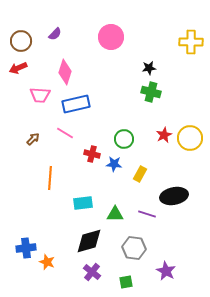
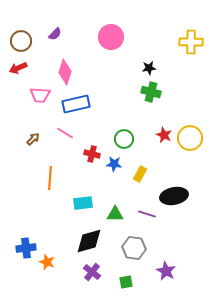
red star: rotated 21 degrees counterclockwise
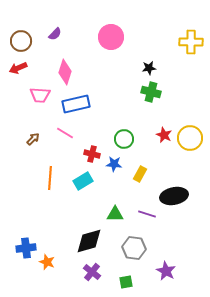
cyan rectangle: moved 22 px up; rotated 24 degrees counterclockwise
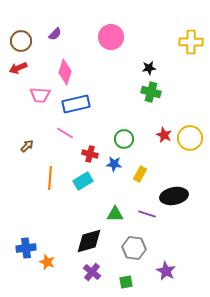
brown arrow: moved 6 px left, 7 px down
red cross: moved 2 px left
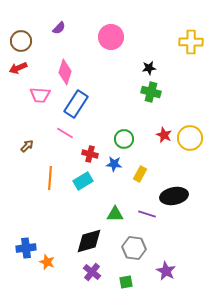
purple semicircle: moved 4 px right, 6 px up
blue rectangle: rotated 44 degrees counterclockwise
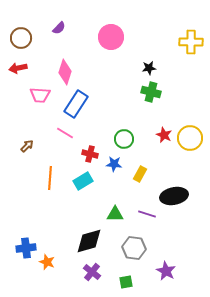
brown circle: moved 3 px up
red arrow: rotated 12 degrees clockwise
